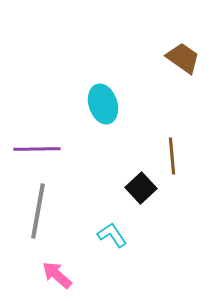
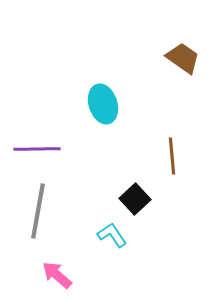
black square: moved 6 px left, 11 px down
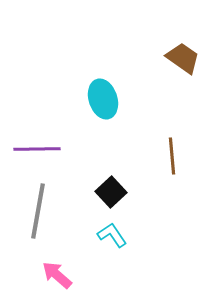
cyan ellipse: moved 5 px up
black square: moved 24 px left, 7 px up
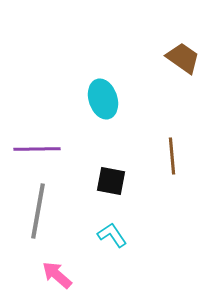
black square: moved 11 px up; rotated 36 degrees counterclockwise
